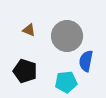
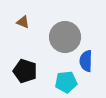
brown triangle: moved 6 px left, 8 px up
gray circle: moved 2 px left, 1 px down
blue semicircle: rotated 10 degrees counterclockwise
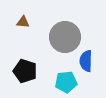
brown triangle: rotated 16 degrees counterclockwise
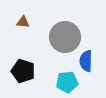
black pentagon: moved 2 px left
cyan pentagon: moved 1 px right
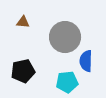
black pentagon: rotated 30 degrees counterclockwise
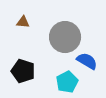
blue semicircle: moved 1 px right; rotated 120 degrees clockwise
black pentagon: rotated 30 degrees clockwise
cyan pentagon: rotated 20 degrees counterclockwise
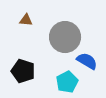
brown triangle: moved 3 px right, 2 px up
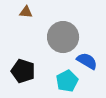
brown triangle: moved 8 px up
gray circle: moved 2 px left
cyan pentagon: moved 1 px up
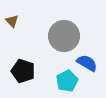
brown triangle: moved 14 px left, 9 px down; rotated 40 degrees clockwise
gray circle: moved 1 px right, 1 px up
blue semicircle: moved 2 px down
